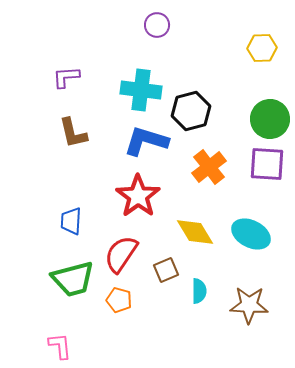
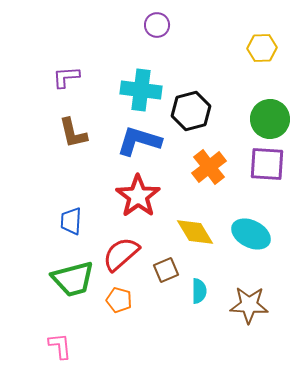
blue L-shape: moved 7 px left
red semicircle: rotated 15 degrees clockwise
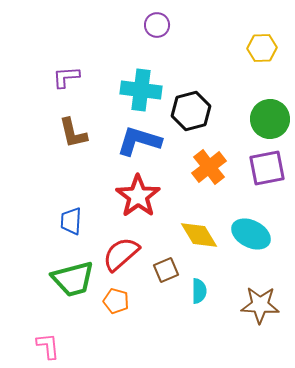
purple square: moved 4 px down; rotated 15 degrees counterclockwise
yellow diamond: moved 4 px right, 3 px down
orange pentagon: moved 3 px left, 1 px down
brown star: moved 11 px right
pink L-shape: moved 12 px left
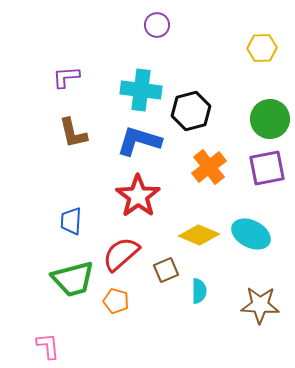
yellow diamond: rotated 36 degrees counterclockwise
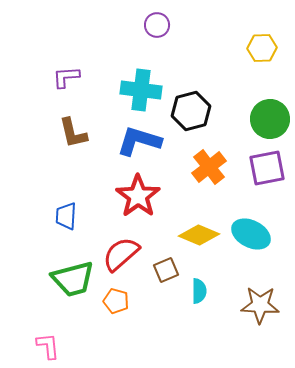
blue trapezoid: moved 5 px left, 5 px up
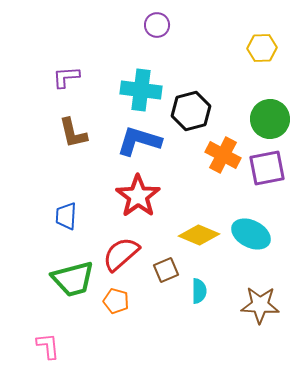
orange cross: moved 14 px right, 12 px up; rotated 24 degrees counterclockwise
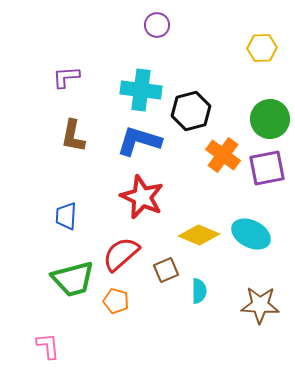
brown L-shape: moved 3 px down; rotated 24 degrees clockwise
orange cross: rotated 8 degrees clockwise
red star: moved 4 px right, 1 px down; rotated 12 degrees counterclockwise
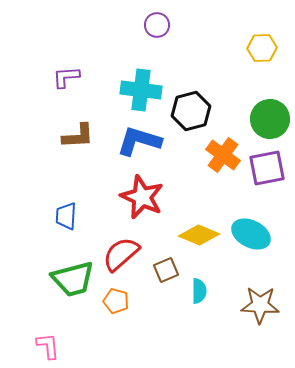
brown L-shape: moved 5 px right; rotated 104 degrees counterclockwise
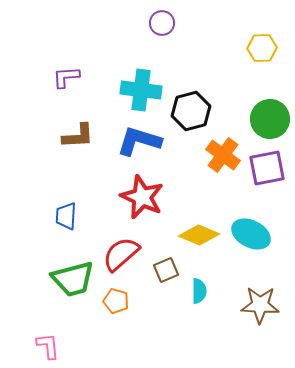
purple circle: moved 5 px right, 2 px up
